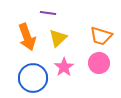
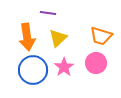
orange arrow: rotated 12 degrees clockwise
pink circle: moved 3 px left
blue circle: moved 8 px up
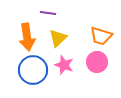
pink circle: moved 1 px right, 1 px up
pink star: moved 2 px up; rotated 18 degrees counterclockwise
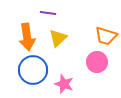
orange trapezoid: moved 5 px right
pink star: moved 19 px down
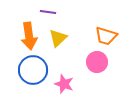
purple line: moved 1 px up
orange arrow: moved 2 px right, 1 px up
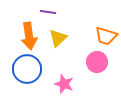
blue circle: moved 6 px left, 1 px up
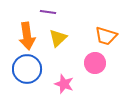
orange arrow: moved 2 px left
pink circle: moved 2 px left, 1 px down
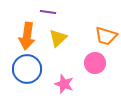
orange arrow: rotated 16 degrees clockwise
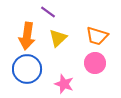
purple line: rotated 28 degrees clockwise
orange trapezoid: moved 9 px left
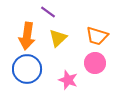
pink star: moved 4 px right, 4 px up
